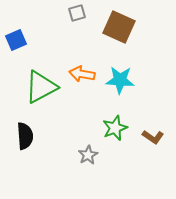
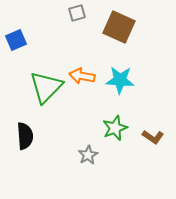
orange arrow: moved 2 px down
green triangle: moved 5 px right; rotated 18 degrees counterclockwise
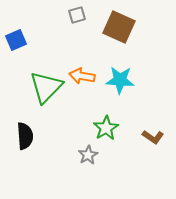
gray square: moved 2 px down
green star: moved 9 px left; rotated 10 degrees counterclockwise
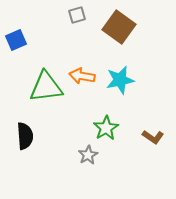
brown square: rotated 12 degrees clockwise
cyan star: rotated 16 degrees counterclockwise
green triangle: rotated 39 degrees clockwise
